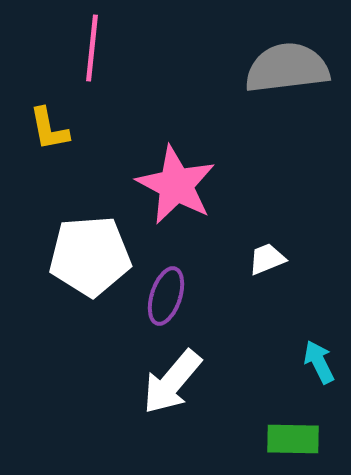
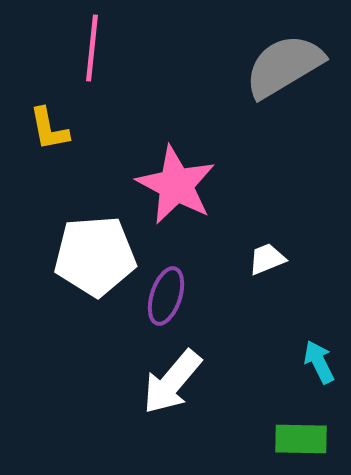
gray semicircle: moved 3 px left, 2 px up; rotated 24 degrees counterclockwise
white pentagon: moved 5 px right
green rectangle: moved 8 px right
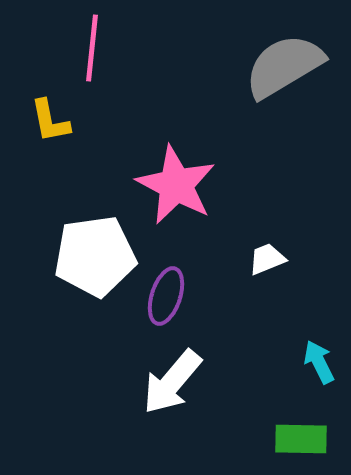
yellow L-shape: moved 1 px right, 8 px up
white pentagon: rotated 4 degrees counterclockwise
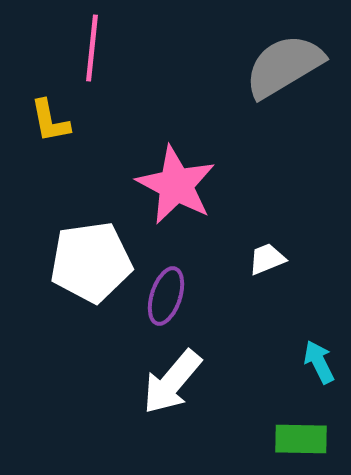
white pentagon: moved 4 px left, 6 px down
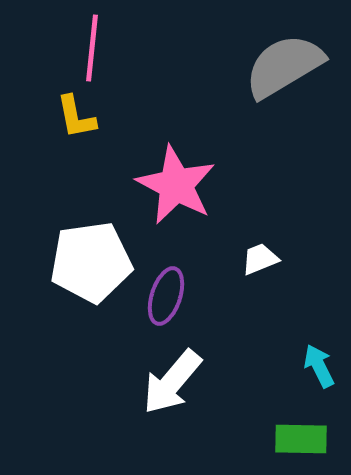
yellow L-shape: moved 26 px right, 4 px up
white trapezoid: moved 7 px left
cyan arrow: moved 4 px down
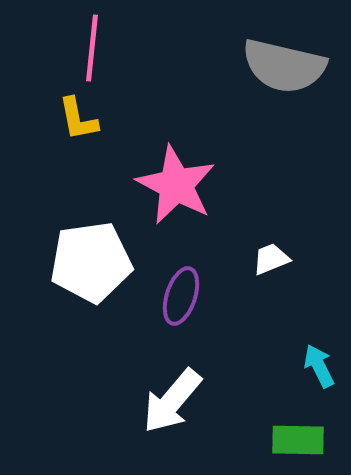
gray semicircle: rotated 136 degrees counterclockwise
yellow L-shape: moved 2 px right, 2 px down
white trapezoid: moved 11 px right
purple ellipse: moved 15 px right
white arrow: moved 19 px down
green rectangle: moved 3 px left, 1 px down
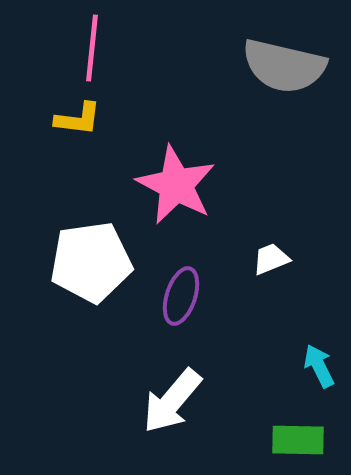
yellow L-shape: rotated 72 degrees counterclockwise
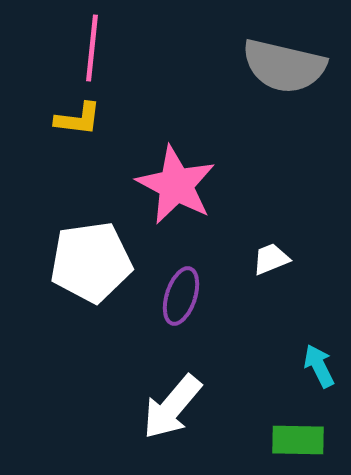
white arrow: moved 6 px down
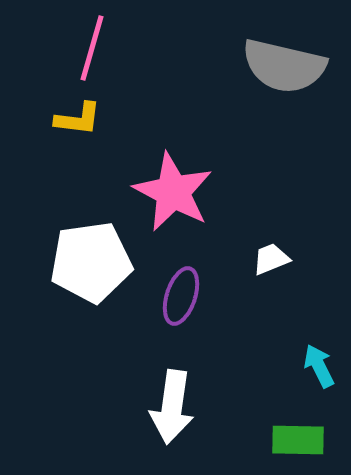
pink line: rotated 10 degrees clockwise
pink star: moved 3 px left, 7 px down
white arrow: rotated 32 degrees counterclockwise
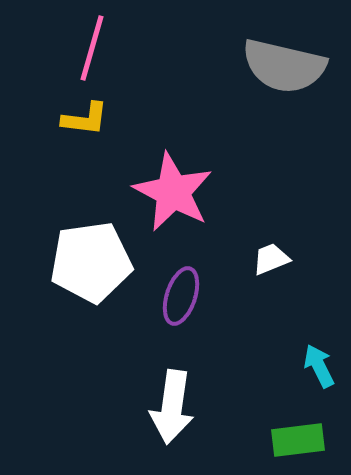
yellow L-shape: moved 7 px right
green rectangle: rotated 8 degrees counterclockwise
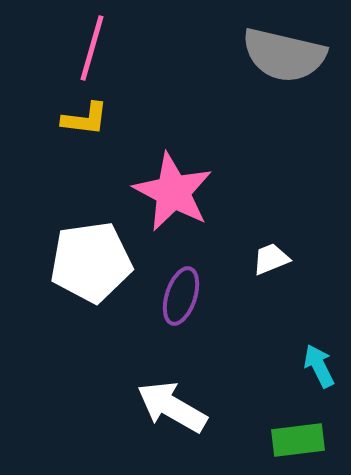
gray semicircle: moved 11 px up
white arrow: rotated 112 degrees clockwise
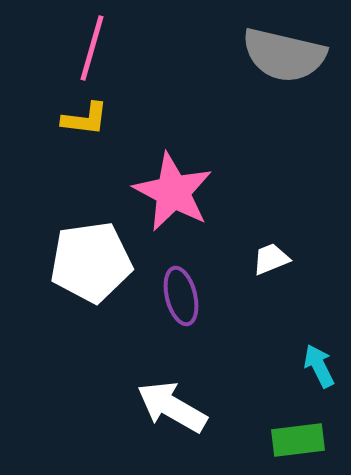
purple ellipse: rotated 32 degrees counterclockwise
